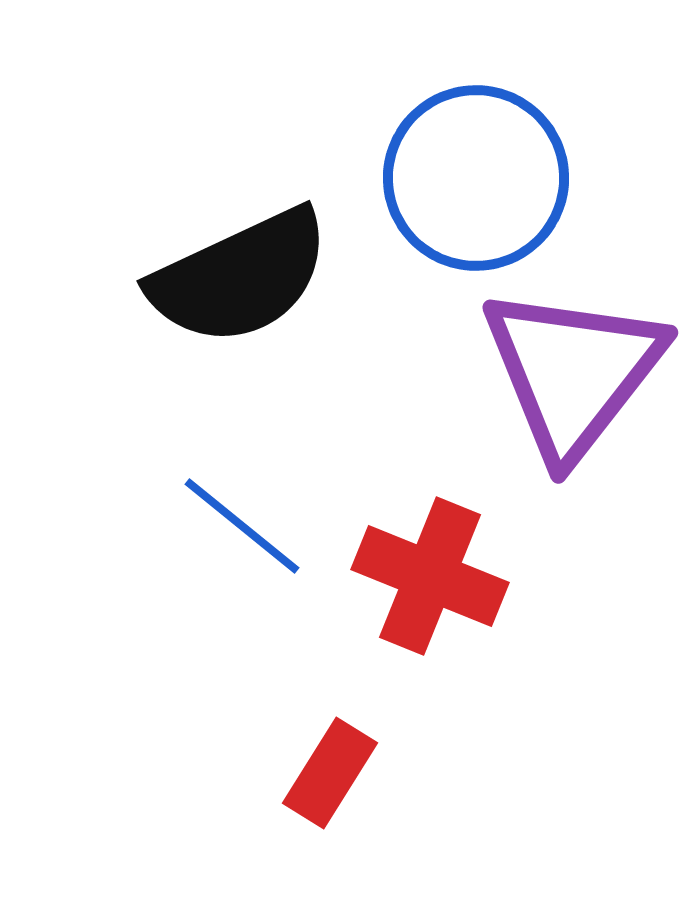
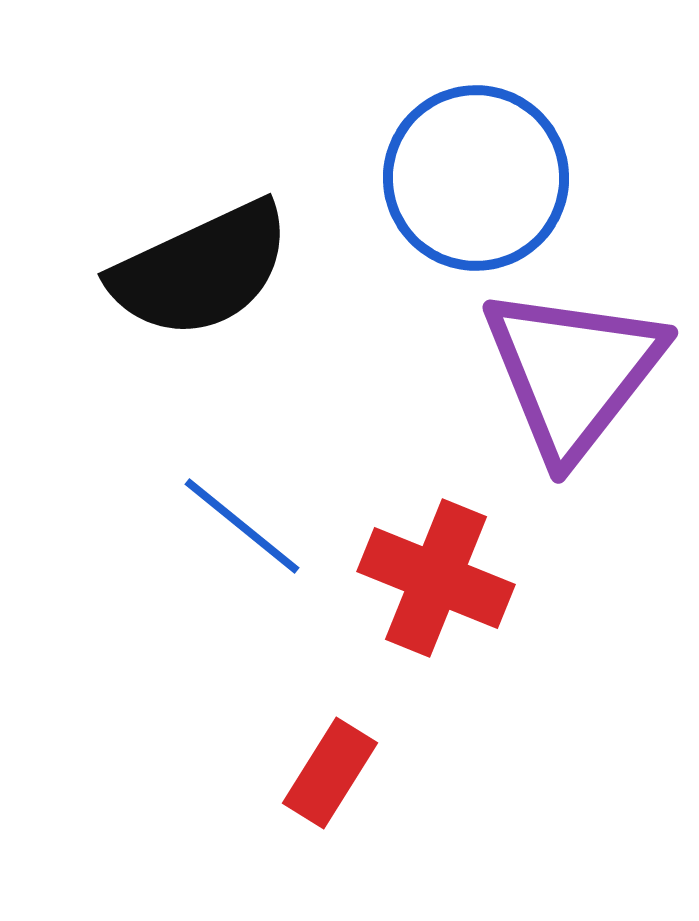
black semicircle: moved 39 px left, 7 px up
red cross: moved 6 px right, 2 px down
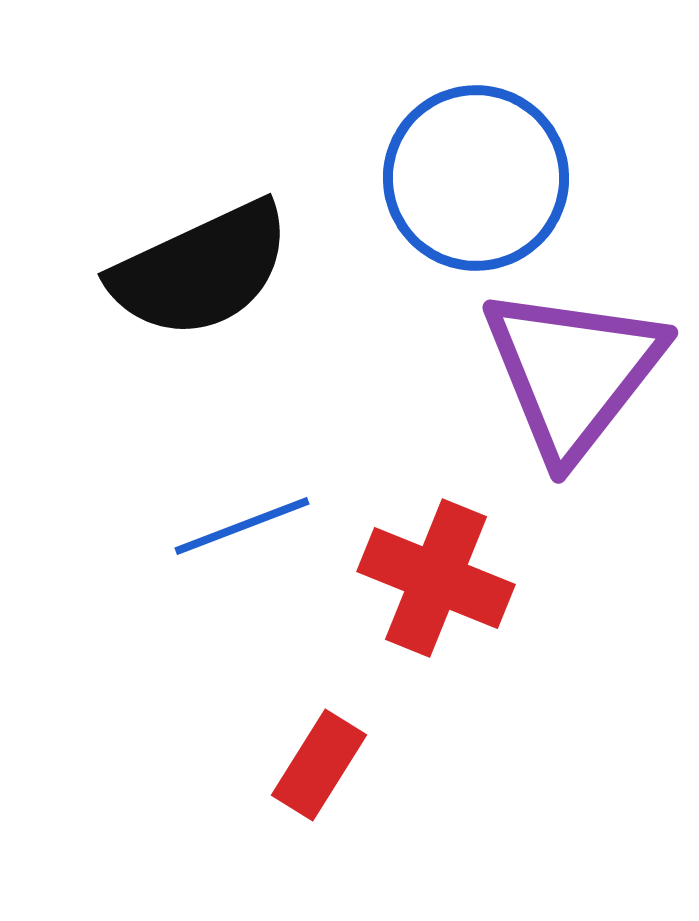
blue line: rotated 60 degrees counterclockwise
red rectangle: moved 11 px left, 8 px up
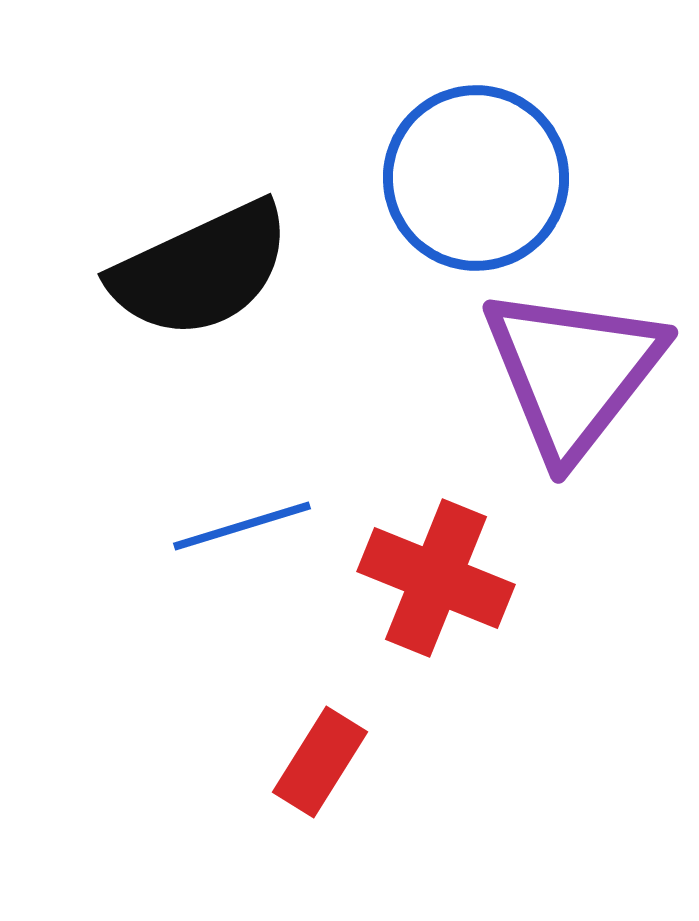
blue line: rotated 4 degrees clockwise
red rectangle: moved 1 px right, 3 px up
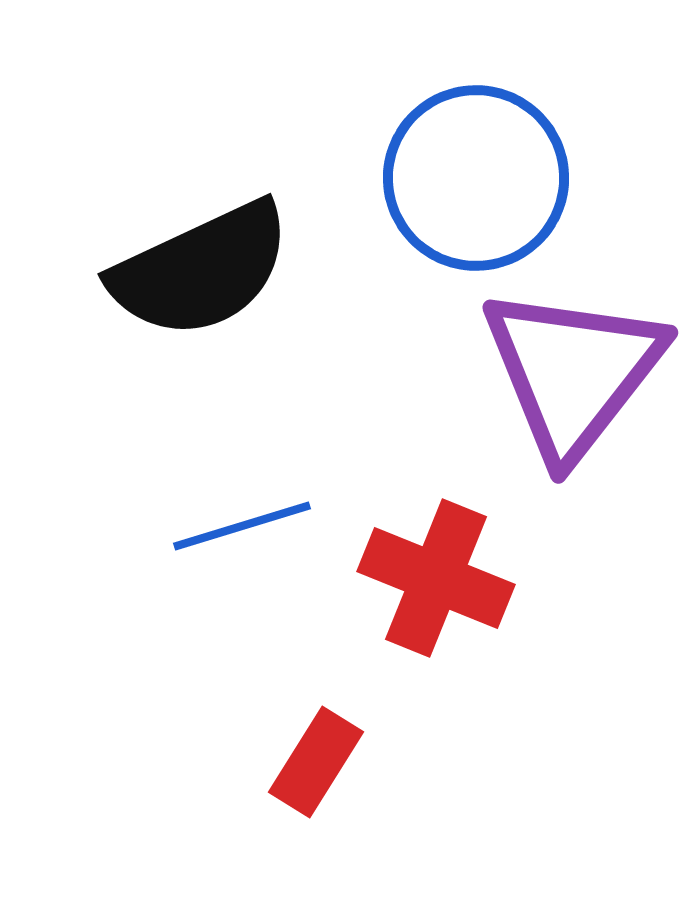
red rectangle: moved 4 px left
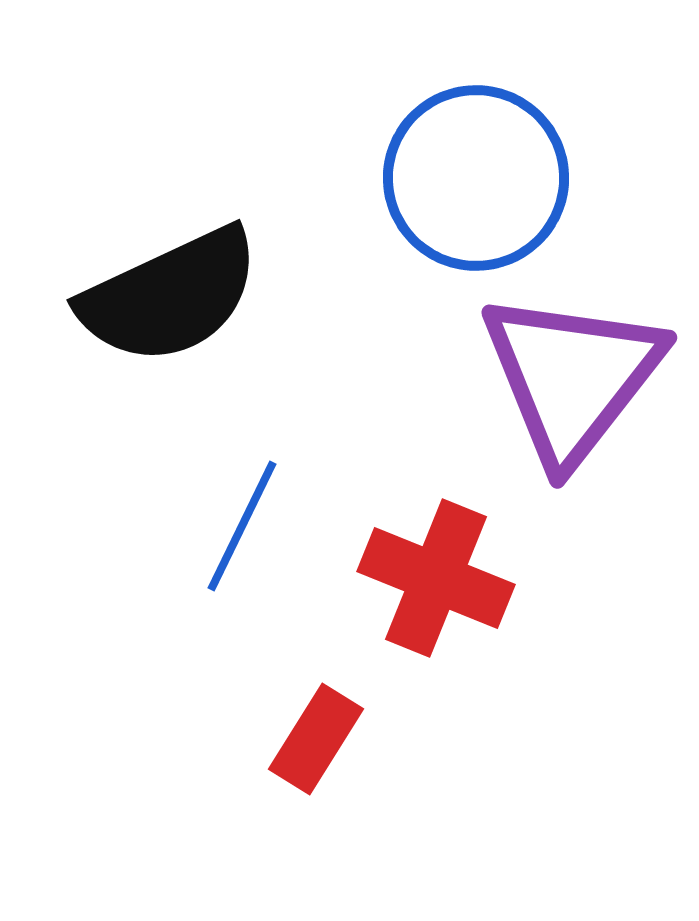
black semicircle: moved 31 px left, 26 px down
purple triangle: moved 1 px left, 5 px down
blue line: rotated 47 degrees counterclockwise
red rectangle: moved 23 px up
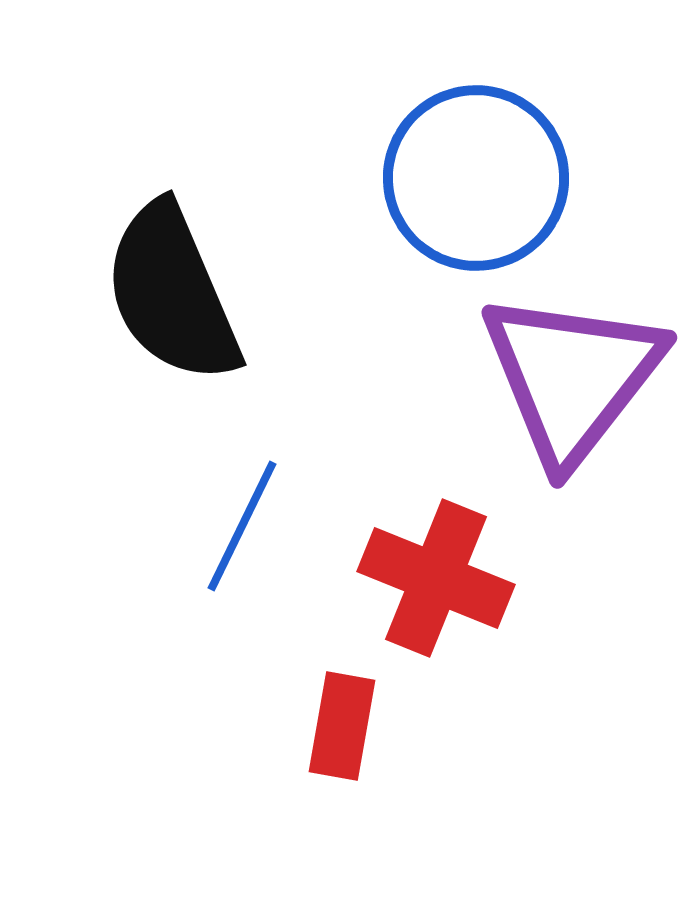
black semicircle: moved 2 px right, 3 px up; rotated 92 degrees clockwise
red rectangle: moved 26 px right, 13 px up; rotated 22 degrees counterclockwise
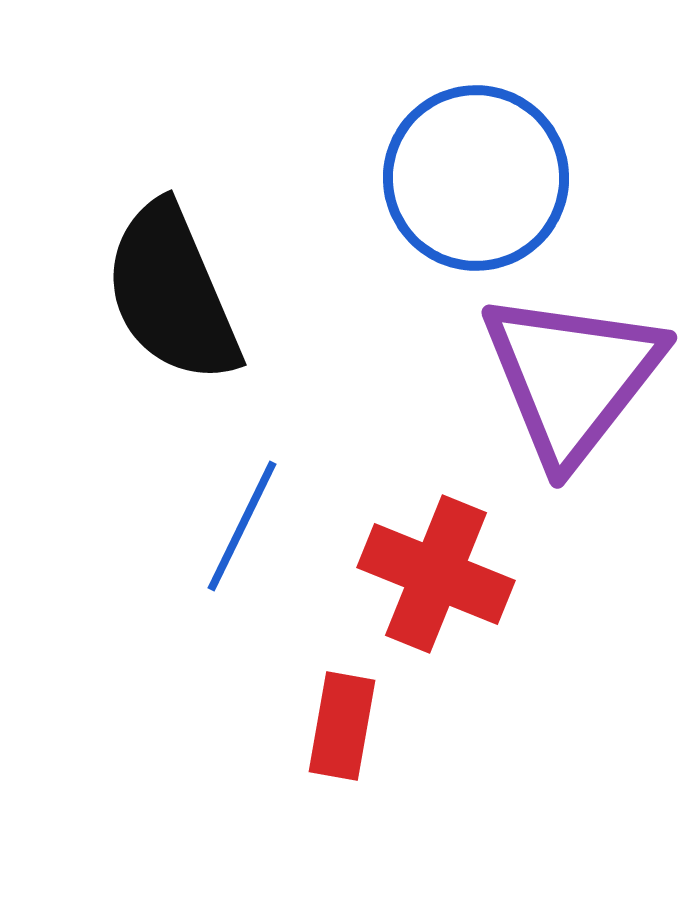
red cross: moved 4 px up
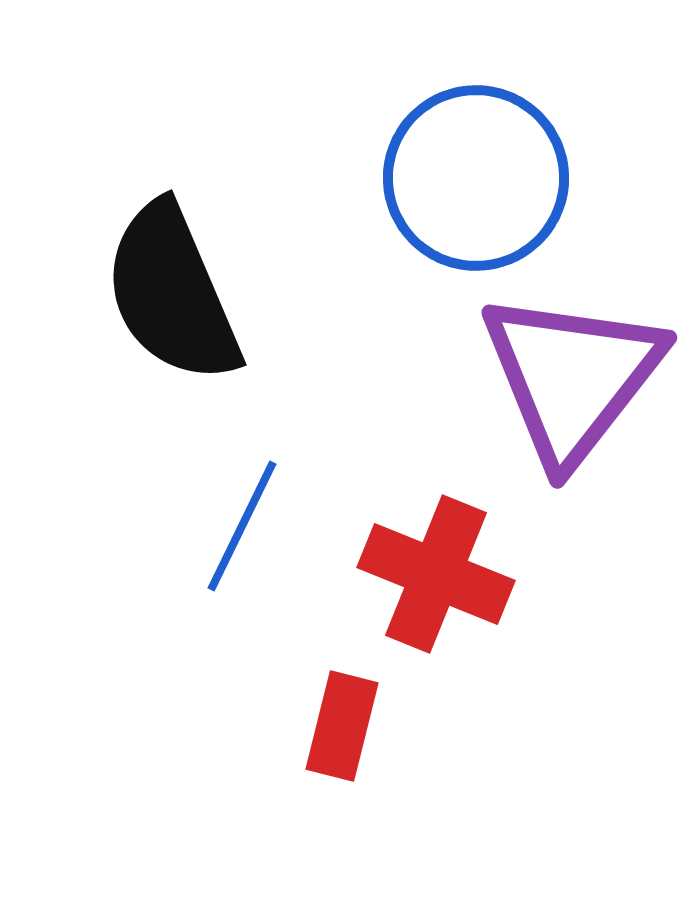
red rectangle: rotated 4 degrees clockwise
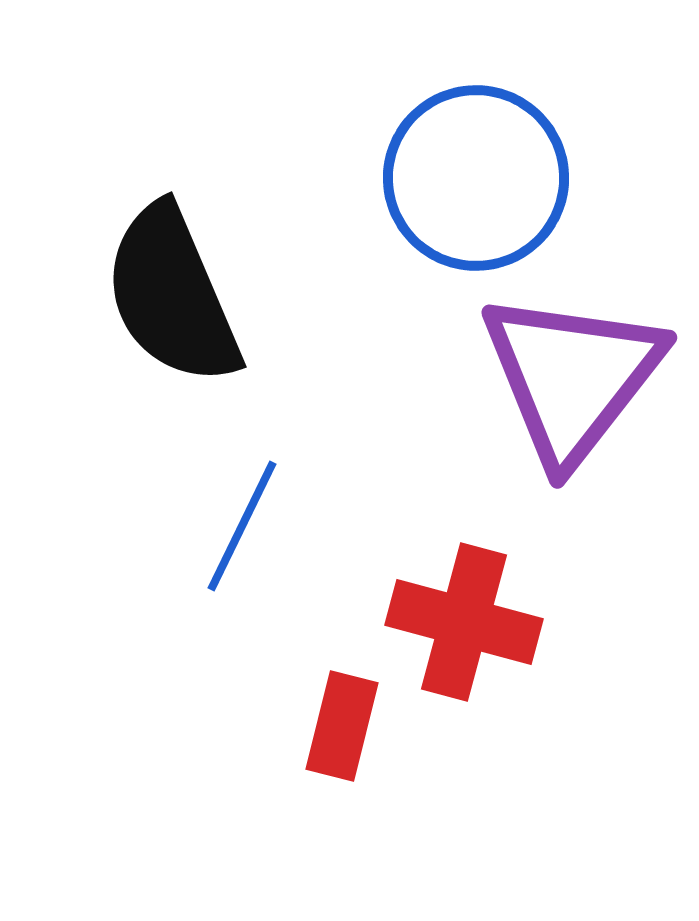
black semicircle: moved 2 px down
red cross: moved 28 px right, 48 px down; rotated 7 degrees counterclockwise
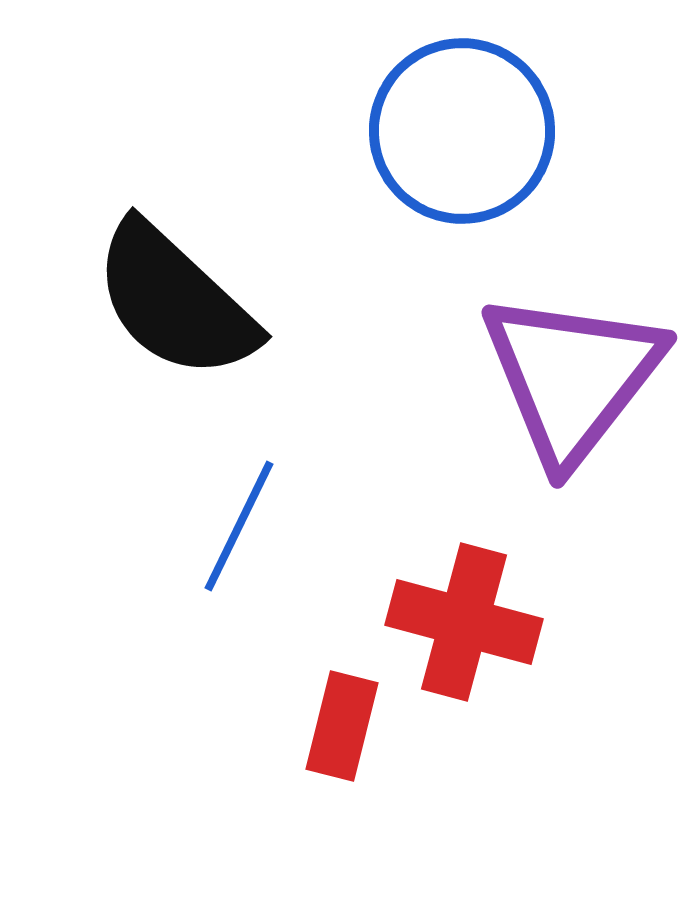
blue circle: moved 14 px left, 47 px up
black semicircle: moved 3 px right, 6 px down; rotated 24 degrees counterclockwise
blue line: moved 3 px left
